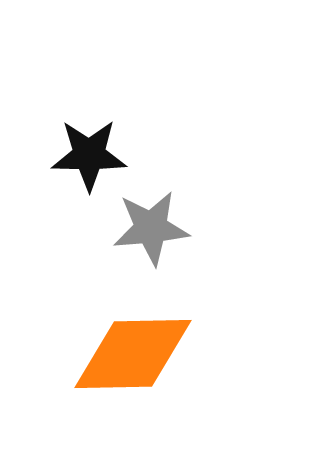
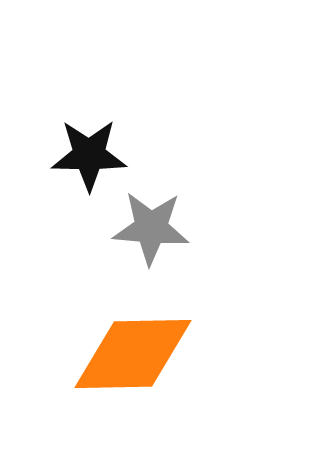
gray star: rotated 10 degrees clockwise
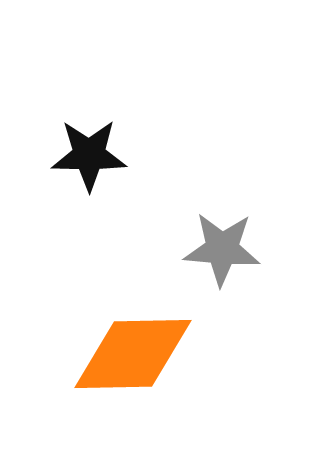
gray star: moved 71 px right, 21 px down
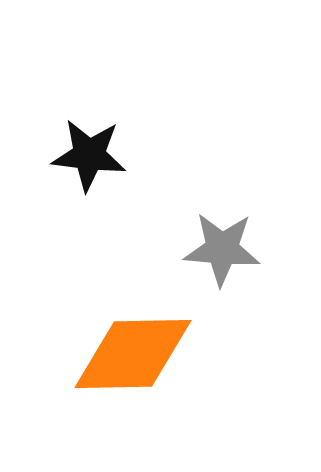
black star: rotated 6 degrees clockwise
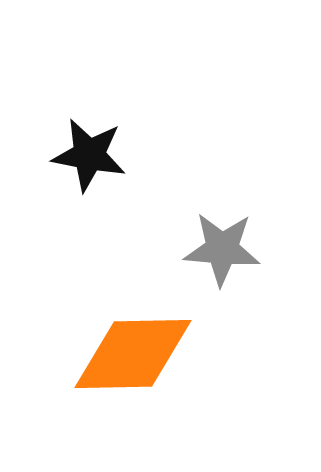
black star: rotated 4 degrees clockwise
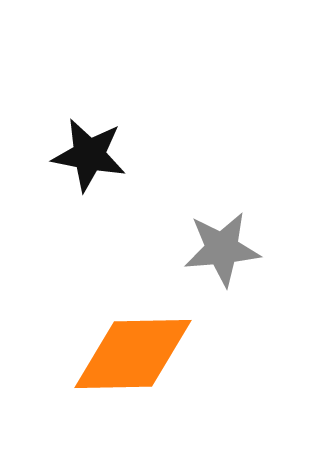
gray star: rotated 10 degrees counterclockwise
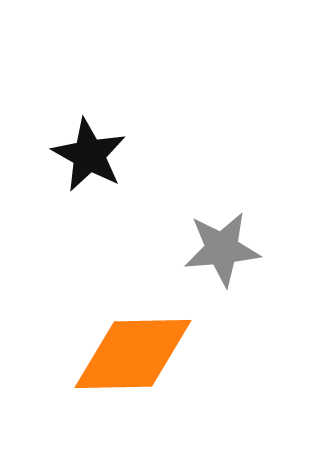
black star: rotated 18 degrees clockwise
